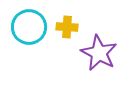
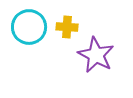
purple star: moved 3 px left, 2 px down
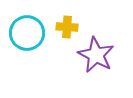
cyan circle: moved 2 px left, 6 px down
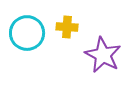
purple star: moved 7 px right
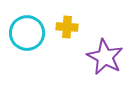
purple star: moved 2 px right, 2 px down
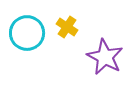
yellow cross: rotated 30 degrees clockwise
